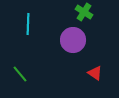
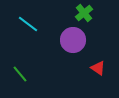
green cross: moved 1 px down; rotated 18 degrees clockwise
cyan line: rotated 55 degrees counterclockwise
red triangle: moved 3 px right, 5 px up
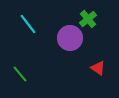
green cross: moved 4 px right, 6 px down
cyan line: rotated 15 degrees clockwise
purple circle: moved 3 px left, 2 px up
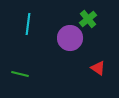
cyan line: rotated 45 degrees clockwise
green line: rotated 36 degrees counterclockwise
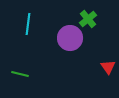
red triangle: moved 10 px right, 1 px up; rotated 21 degrees clockwise
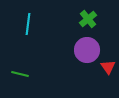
purple circle: moved 17 px right, 12 px down
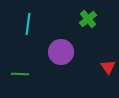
purple circle: moved 26 px left, 2 px down
green line: rotated 12 degrees counterclockwise
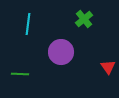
green cross: moved 4 px left
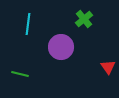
purple circle: moved 5 px up
green line: rotated 12 degrees clockwise
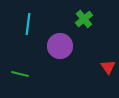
purple circle: moved 1 px left, 1 px up
